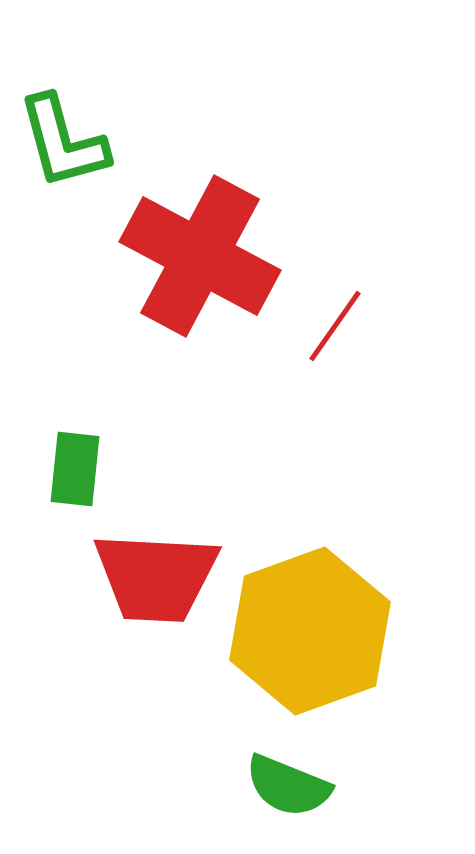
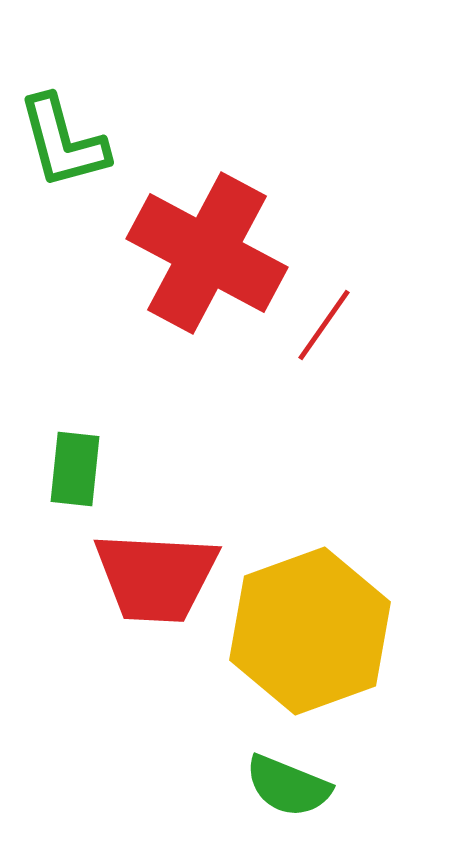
red cross: moved 7 px right, 3 px up
red line: moved 11 px left, 1 px up
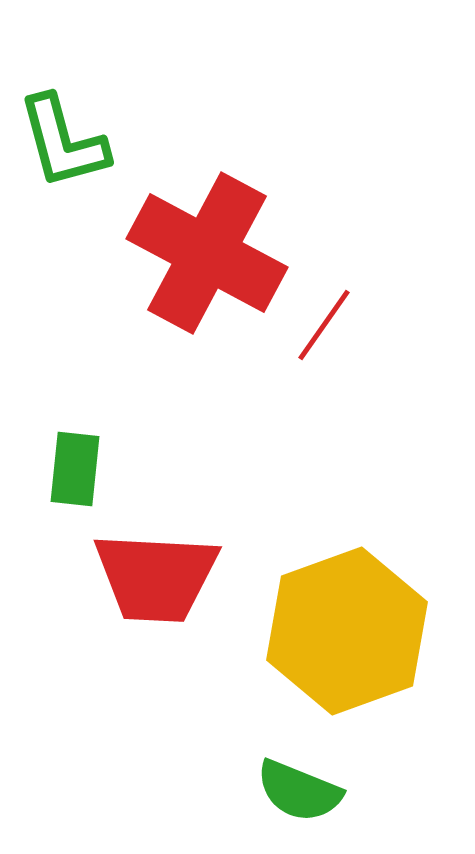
yellow hexagon: moved 37 px right
green semicircle: moved 11 px right, 5 px down
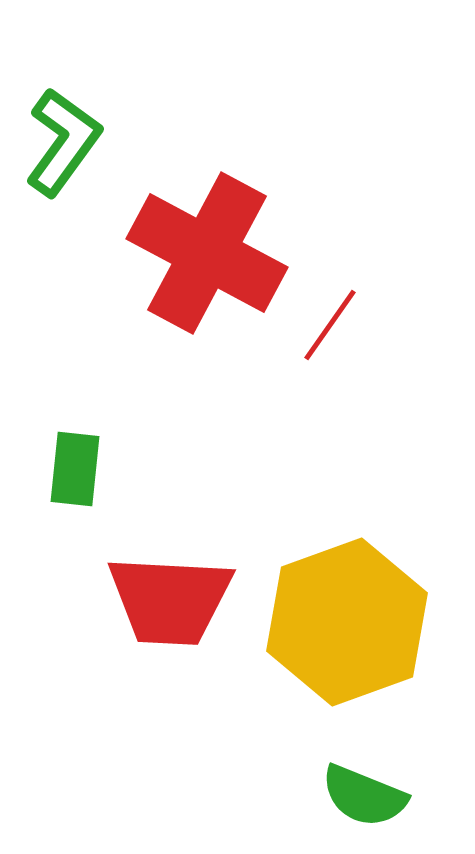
green L-shape: rotated 129 degrees counterclockwise
red line: moved 6 px right
red trapezoid: moved 14 px right, 23 px down
yellow hexagon: moved 9 px up
green semicircle: moved 65 px right, 5 px down
